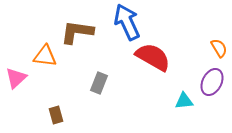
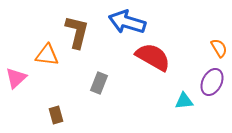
blue arrow: rotated 48 degrees counterclockwise
brown L-shape: rotated 96 degrees clockwise
orange triangle: moved 2 px right, 1 px up
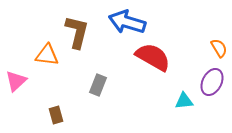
pink triangle: moved 3 px down
gray rectangle: moved 1 px left, 2 px down
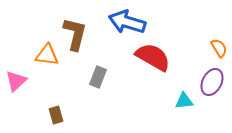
brown L-shape: moved 2 px left, 2 px down
gray rectangle: moved 8 px up
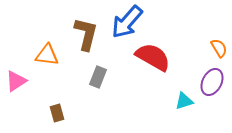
blue arrow: rotated 66 degrees counterclockwise
brown L-shape: moved 11 px right
pink triangle: rotated 10 degrees clockwise
cyan triangle: rotated 12 degrees counterclockwise
brown rectangle: moved 1 px right, 2 px up
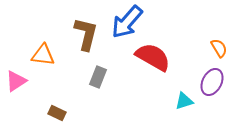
orange triangle: moved 4 px left
brown rectangle: rotated 48 degrees counterclockwise
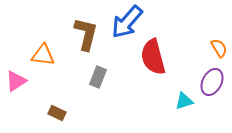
red semicircle: rotated 135 degrees counterclockwise
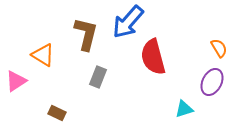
blue arrow: moved 1 px right
orange triangle: rotated 25 degrees clockwise
cyan triangle: moved 8 px down
